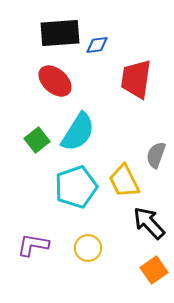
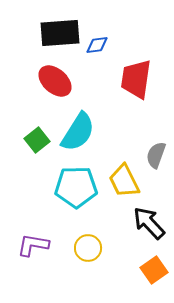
cyan pentagon: rotated 18 degrees clockwise
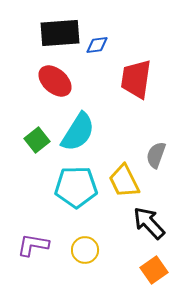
yellow circle: moved 3 px left, 2 px down
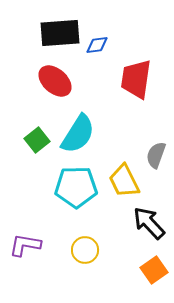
cyan semicircle: moved 2 px down
purple L-shape: moved 8 px left
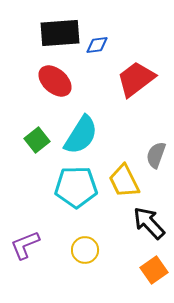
red trapezoid: rotated 45 degrees clockwise
cyan semicircle: moved 3 px right, 1 px down
purple L-shape: rotated 32 degrees counterclockwise
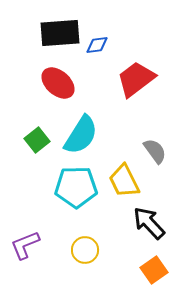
red ellipse: moved 3 px right, 2 px down
gray semicircle: moved 1 px left, 4 px up; rotated 124 degrees clockwise
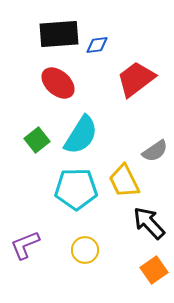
black rectangle: moved 1 px left, 1 px down
gray semicircle: rotated 92 degrees clockwise
cyan pentagon: moved 2 px down
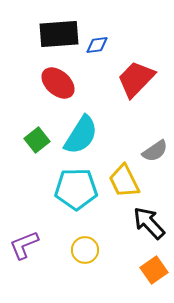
red trapezoid: rotated 9 degrees counterclockwise
purple L-shape: moved 1 px left
